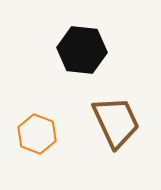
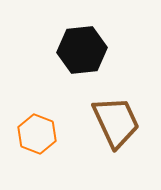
black hexagon: rotated 12 degrees counterclockwise
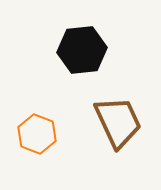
brown trapezoid: moved 2 px right
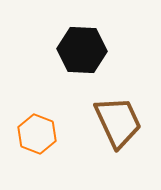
black hexagon: rotated 9 degrees clockwise
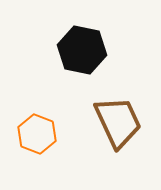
black hexagon: rotated 9 degrees clockwise
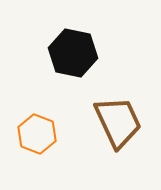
black hexagon: moved 9 px left, 3 px down
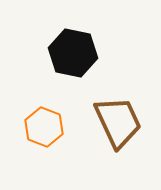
orange hexagon: moved 7 px right, 7 px up
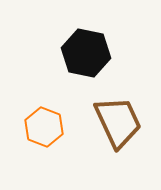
black hexagon: moved 13 px right
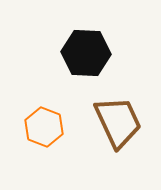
black hexagon: rotated 9 degrees counterclockwise
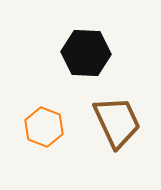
brown trapezoid: moved 1 px left
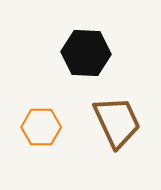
orange hexagon: moved 3 px left; rotated 21 degrees counterclockwise
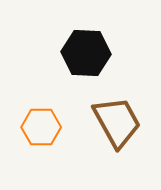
brown trapezoid: rotated 4 degrees counterclockwise
